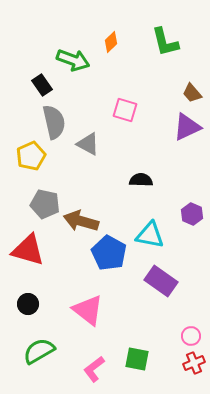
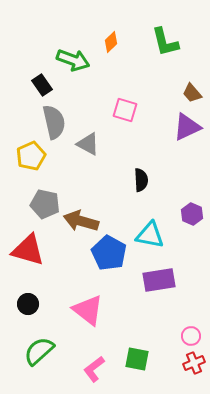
black semicircle: rotated 85 degrees clockwise
purple rectangle: moved 2 px left, 1 px up; rotated 44 degrees counterclockwise
green semicircle: rotated 12 degrees counterclockwise
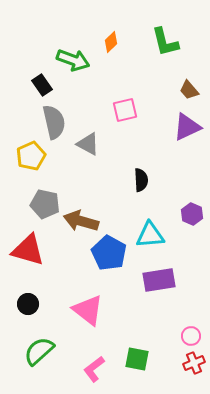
brown trapezoid: moved 3 px left, 3 px up
pink square: rotated 30 degrees counterclockwise
cyan triangle: rotated 16 degrees counterclockwise
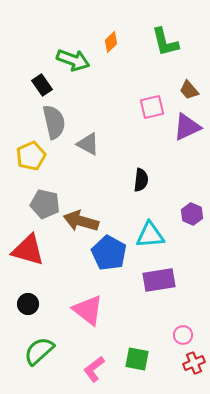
pink square: moved 27 px right, 3 px up
black semicircle: rotated 10 degrees clockwise
pink circle: moved 8 px left, 1 px up
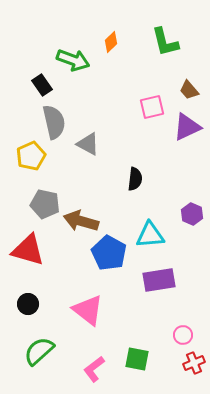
black semicircle: moved 6 px left, 1 px up
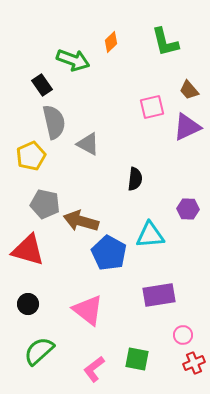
purple hexagon: moved 4 px left, 5 px up; rotated 20 degrees counterclockwise
purple rectangle: moved 15 px down
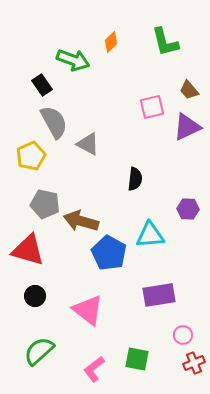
gray semicircle: rotated 16 degrees counterclockwise
black circle: moved 7 px right, 8 px up
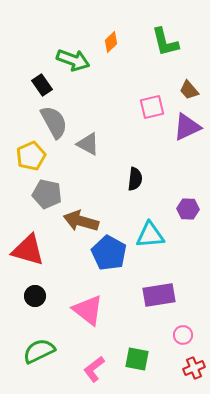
gray pentagon: moved 2 px right, 10 px up
green semicircle: rotated 16 degrees clockwise
red cross: moved 5 px down
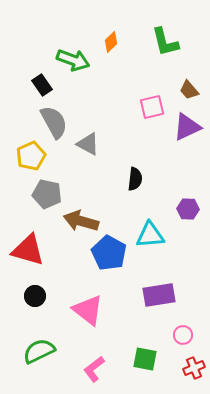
green square: moved 8 px right
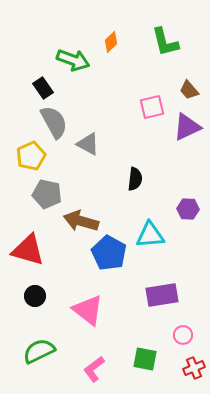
black rectangle: moved 1 px right, 3 px down
purple rectangle: moved 3 px right
